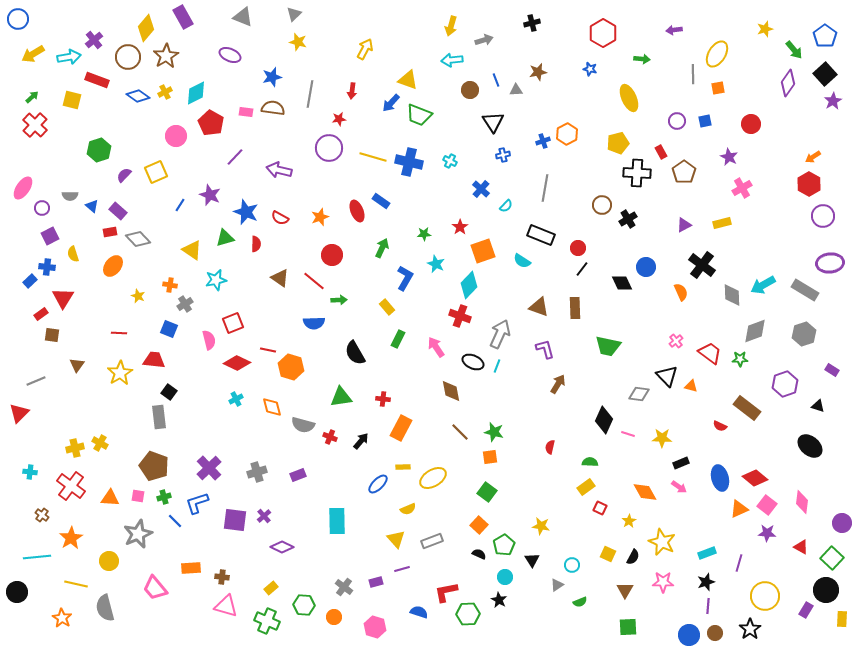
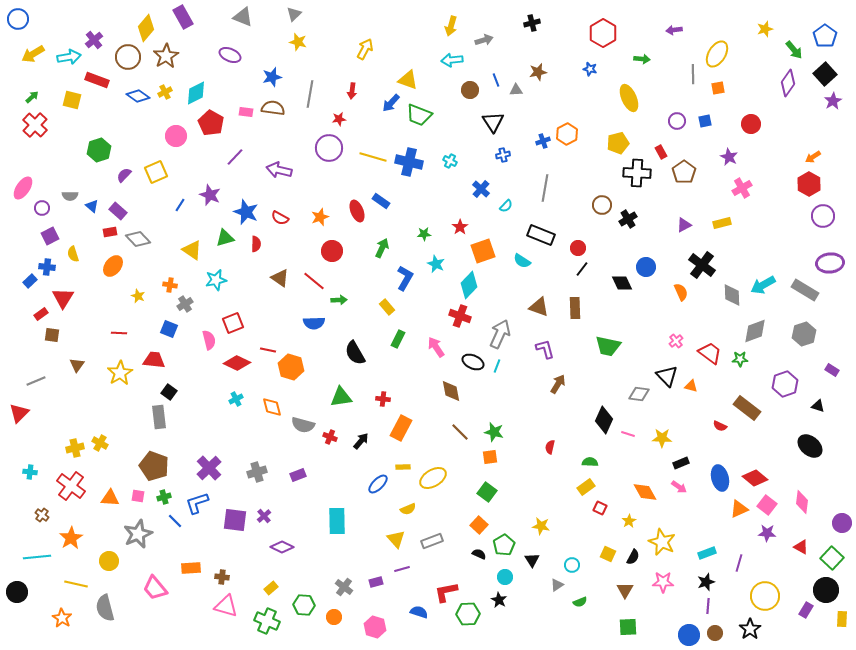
red circle at (332, 255): moved 4 px up
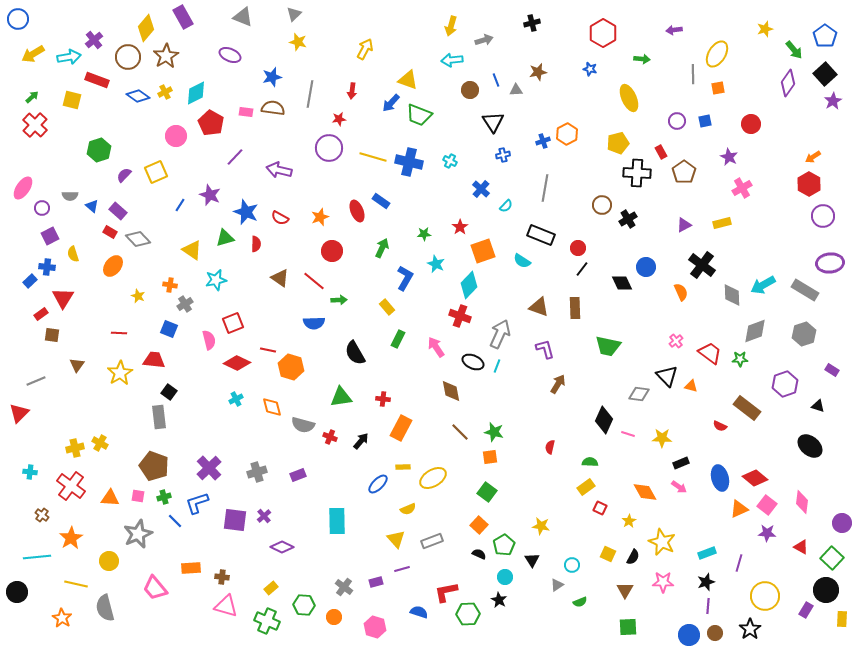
red rectangle at (110, 232): rotated 40 degrees clockwise
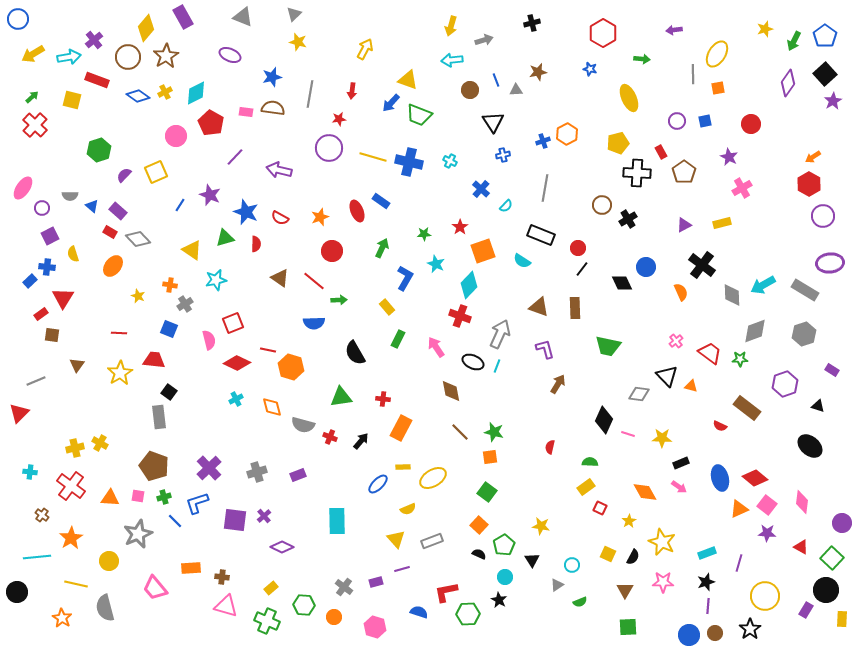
green arrow at (794, 50): moved 9 px up; rotated 66 degrees clockwise
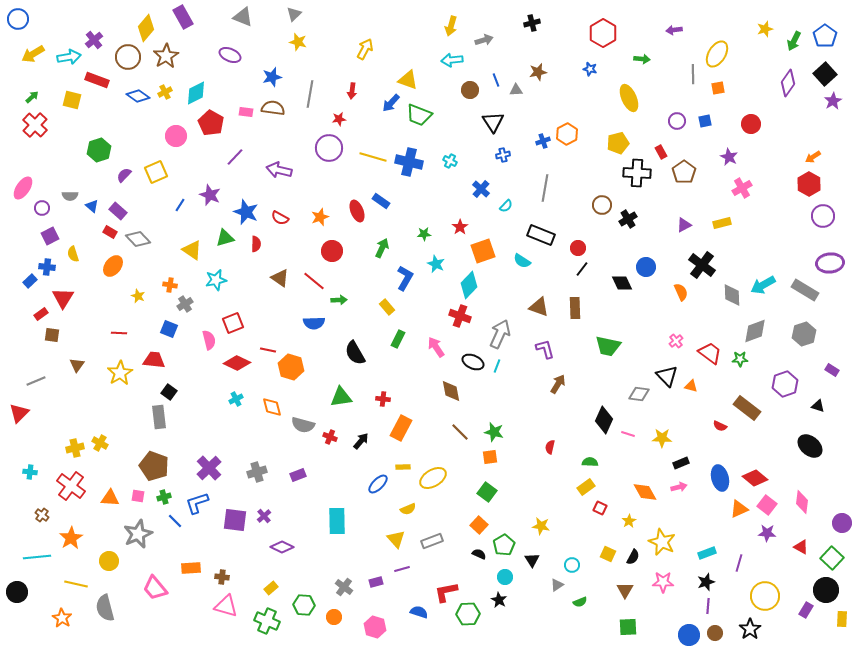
pink arrow at (679, 487): rotated 49 degrees counterclockwise
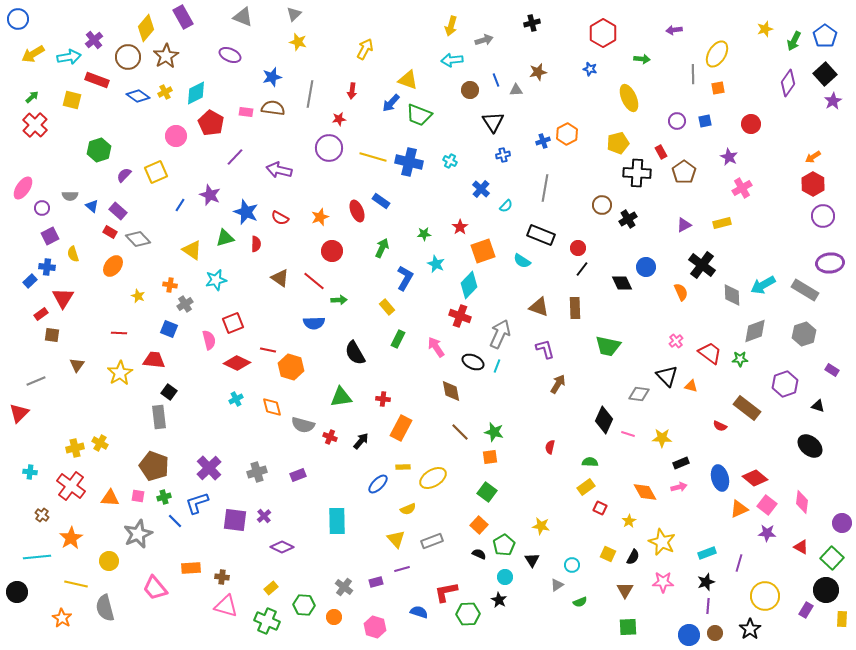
red hexagon at (809, 184): moved 4 px right
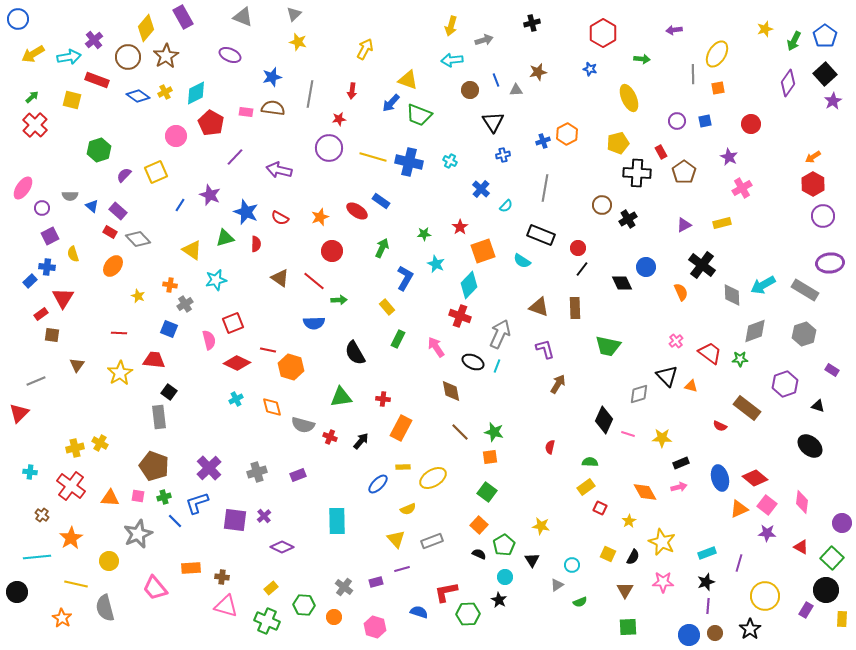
red ellipse at (357, 211): rotated 35 degrees counterclockwise
gray diamond at (639, 394): rotated 25 degrees counterclockwise
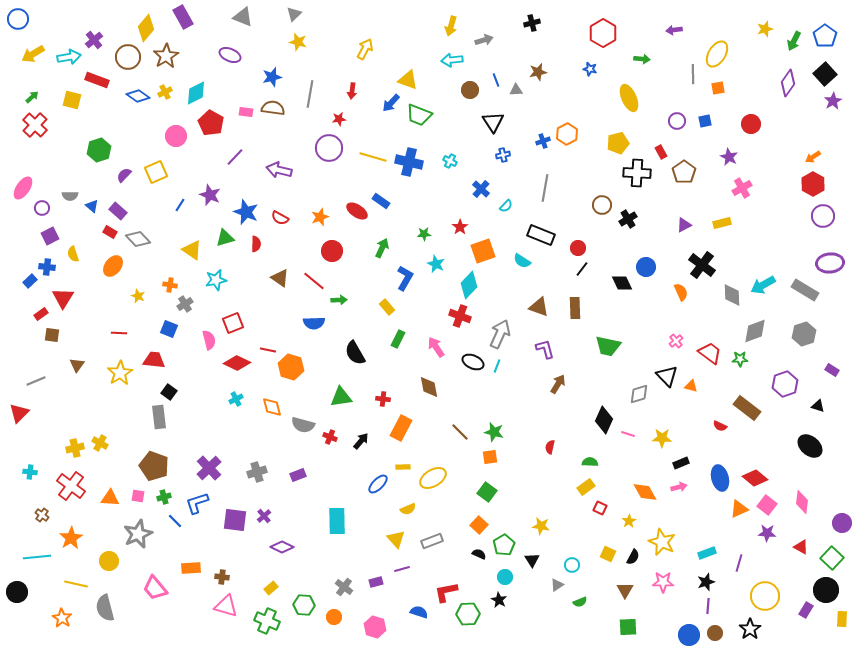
brown diamond at (451, 391): moved 22 px left, 4 px up
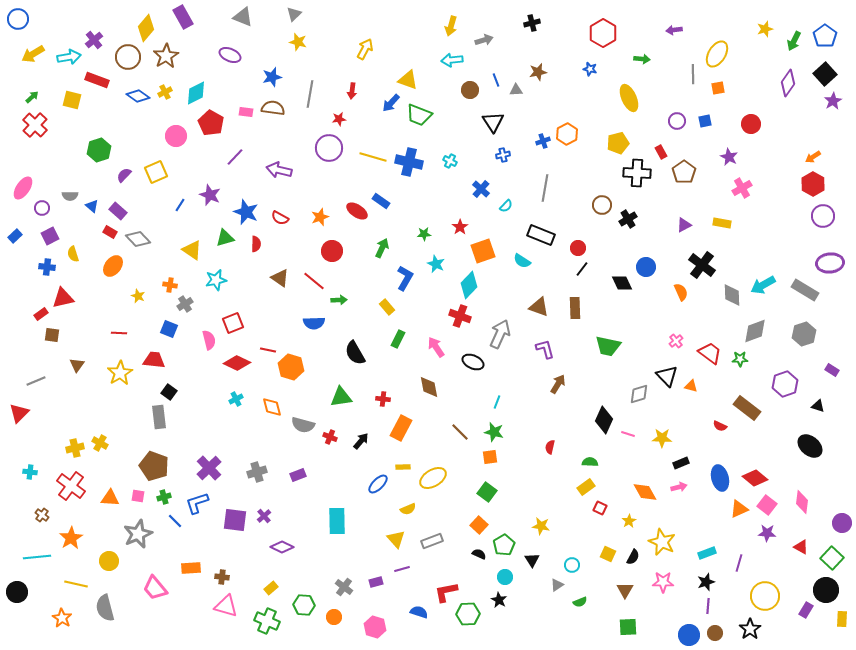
yellow rectangle at (722, 223): rotated 24 degrees clockwise
blue rectangle at (30, 281): moved 15 px left, 45 px up
red triangle at (63, 298): rotated 45 degrees clockwise
cyan line at (497, 366): moved 36 px down
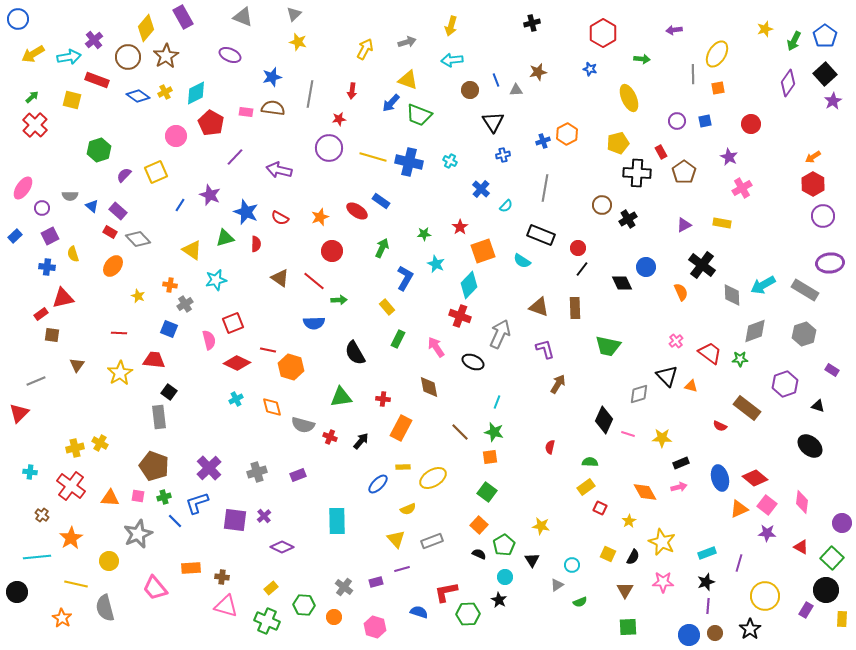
gray arrow at (484, 40): moved 77 px left, 2 px down
